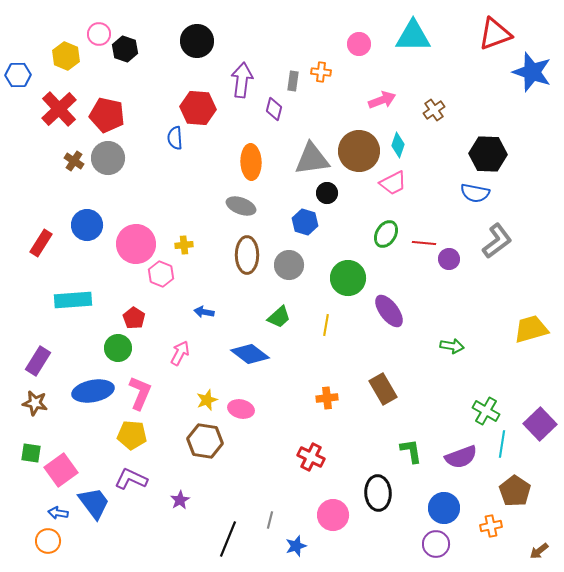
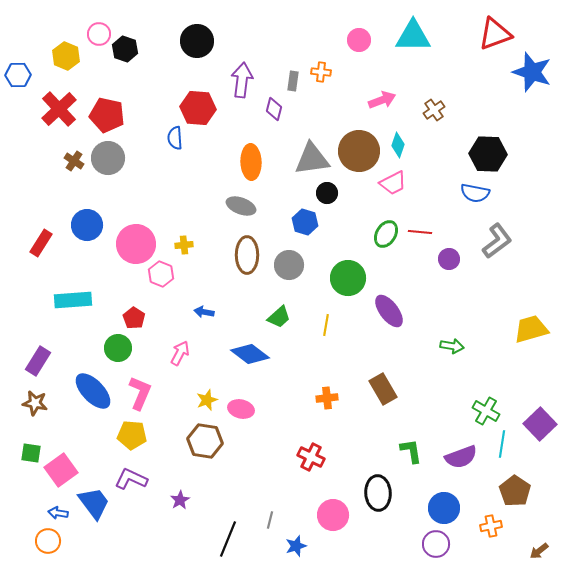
pink circle at (359, 44): moved 4 px up
red line at (424, 243): moved 4 px left, 11 px up
blue ellipse at (93, 391): rotated 57 degrees clockwise
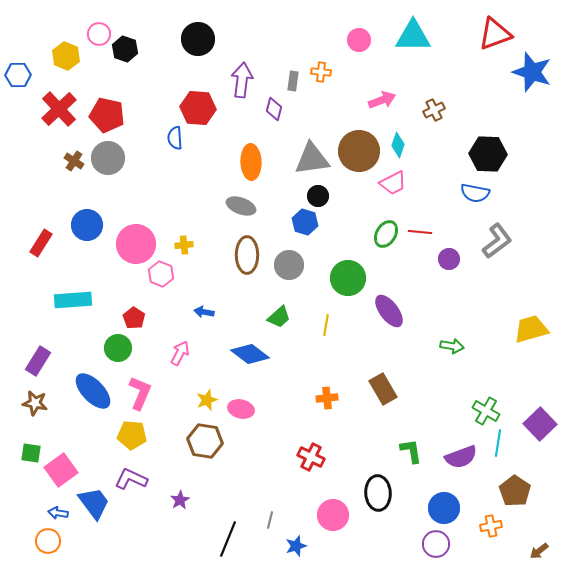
black circle at (197, 41): moved 1 px right, 2 px up
brown cross at (434, 110): rotated 10 degrees clockwise
black circle at (327, 193): moved 9 px left, 3 px down
cyan line at (502, 444): moved 4 px left, 1 px up
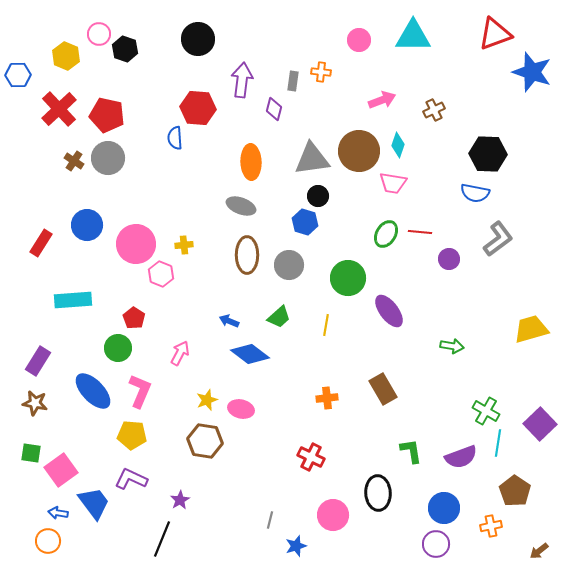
pink trapezoid at (393, 183): rotated 36 degrees clockwise
gray L-shape at (497, 241): moved 1 px right, 2 px up
blue arrow at (204, 312): moved 25 px right, 9 px down; rotated 12 degrees clockwise
pink L-shape at (140, 393): moved 2 px up
black line at (228, 539): moved 66 px left
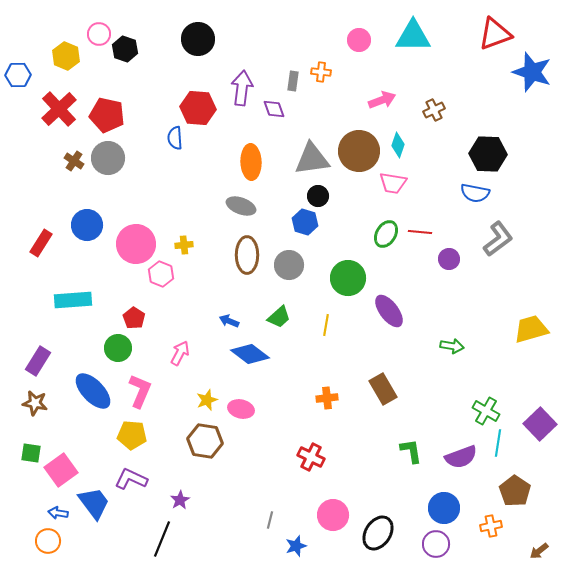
purple arrow at (242, 80): moved 8 px down
purple diamond at (274, 109): rotated 35 degrees counterclockwise
black ellipse at (378, 493): moved 40 px down; rotated 36 degrees clockwise
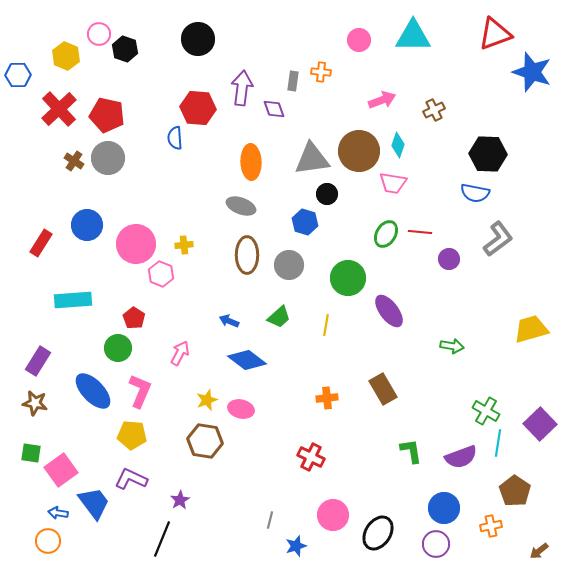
black circle at (318, 196): moved 9 px right, 2 px up
blue diamond at (250, 354): moved 3 px left, 6 px down
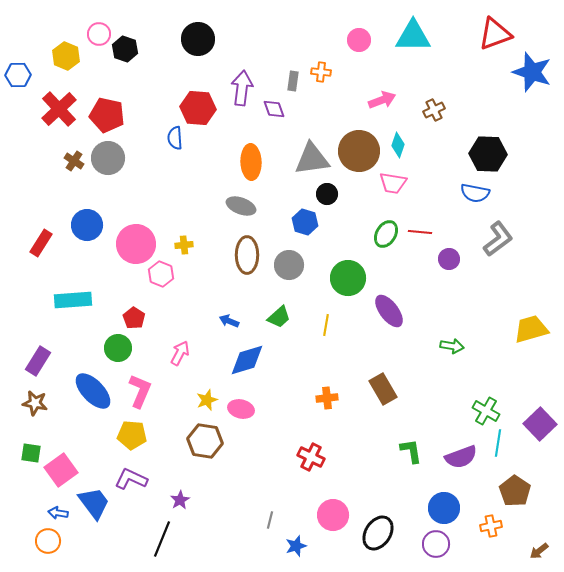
blue diamond at (247, 360): rotated 54 degrees counterclockwise
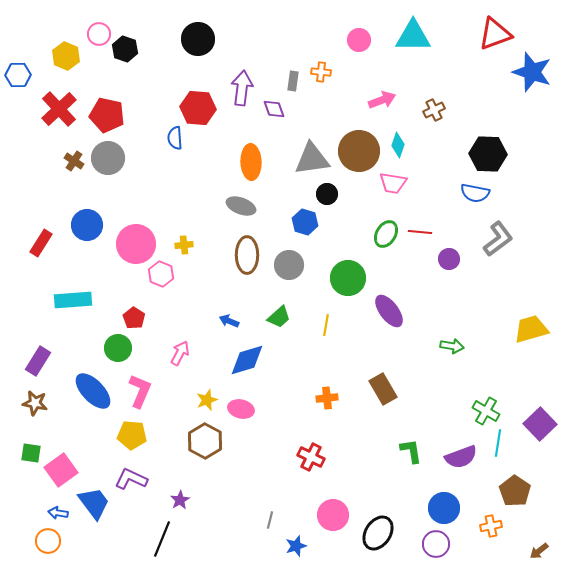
brown hexagon at (205, 441): rotated 20 degrees clockwise
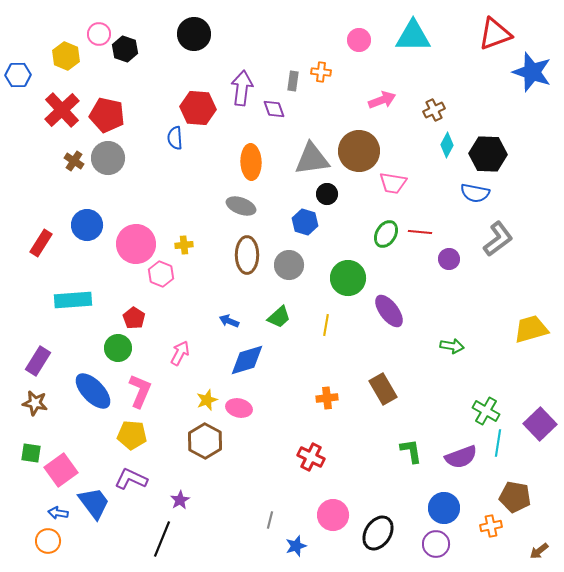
black circle at (198, 39): moved 4 px left, 5 px up
red cross at (59, 109): moved 3 px right, 1 px down
cyan diamond at (398, 145): moved 49 px right; rotated 10 degrees clockwise
pink ellipse at (241, 409): moved 2 px left, 1 px up
brown pentagon at (515, 491): moved 6 px down; rotated 24 degrees counterclockwise
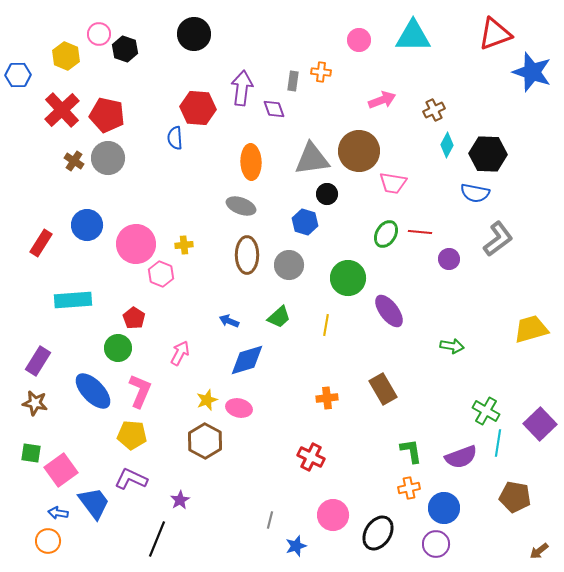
orange cross at (491, 526): moved 82 px left, 38 px up
black line at (162, 539): moved 5 px left
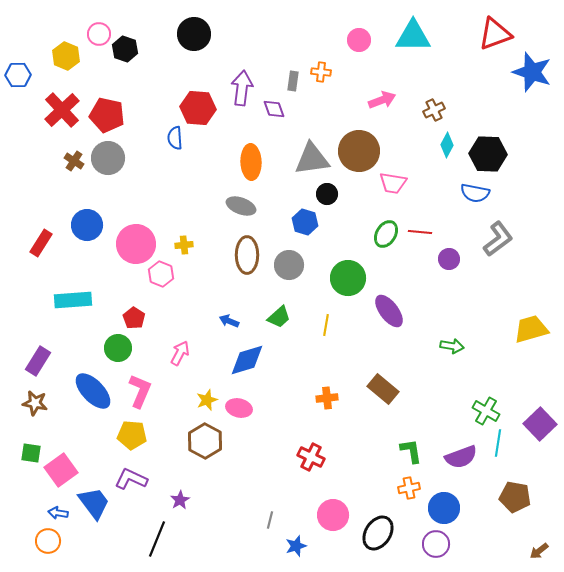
brown rectangle at (383, 389): rotated 20 degrees counterclockwise
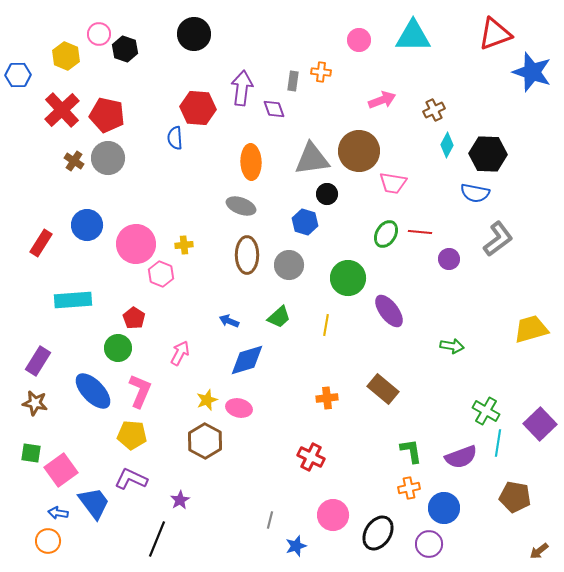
purple circle at (436, 544): moved 7 px left
